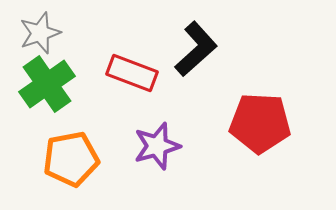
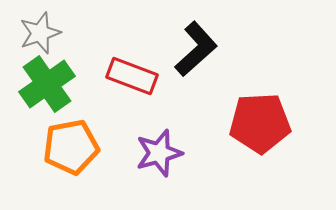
red rectangle: moved 3 px down
red pentagon: rotated 6 degrees counterclockwise
purple star: moved 2 px right, 7 px down
orange pentagon: moved 12 px up
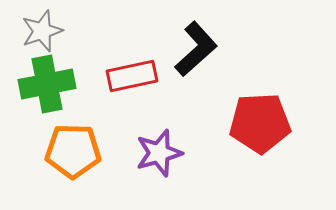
gray star: moved 2 px right, 2 px up
red rectangle: rotated 33 degrees counterclockwise
green cross: rotated 24 degrees clockwise
orange pentagon: moved 2 px right, 4 px down; rotated 12 degrees clockwise
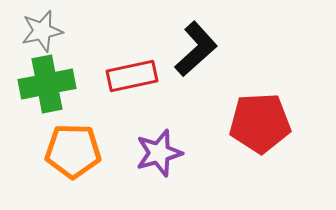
gray star: rotated 6 degrees clockwise
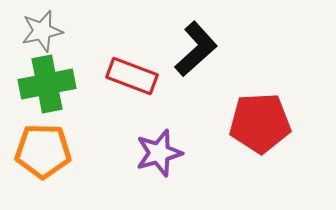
red rectangle: rotated 33 degrees clockwise
orange pentagon: moved 30 px left
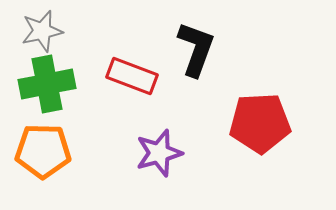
black L-shape: rotated 28 degrees counterclockwise
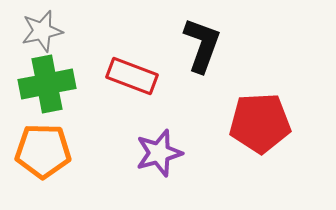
black L-shape: moved 6 px right, 4 px up
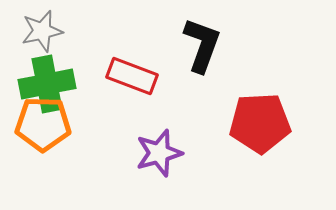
orange pentagon: moved 27 px up
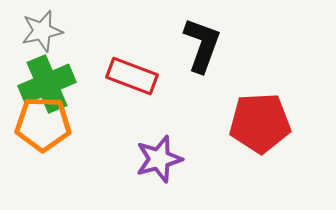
green cross: rotated 12 degrees counterclockwise
purple star: moved 6 px down
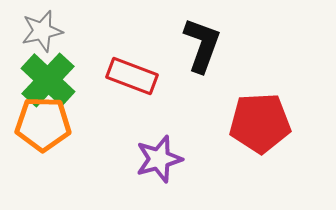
green cross: moved 1 px right, 4 px up; rotated 24 degrees counterclockwise
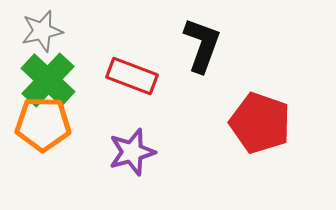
red pentagon: rotated 22 degrees clockwise
purple star: moved 27 px left, 7 px up
